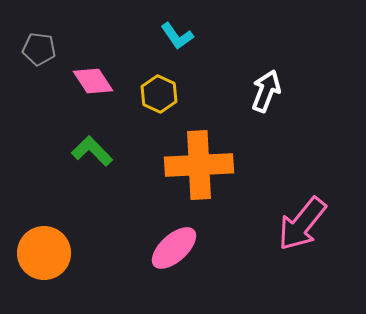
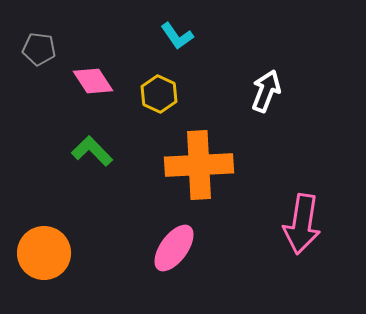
pink arrow: rotated 30 degrees counterclockwise
pink ellipse: rotated 12 degrees counterclockwise
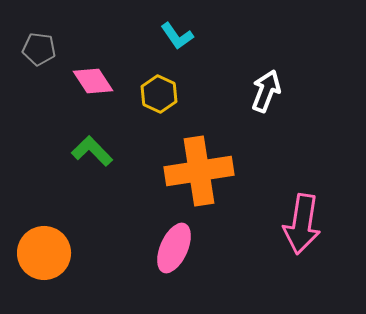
orange cross: moved 6 px down; rotated 6 degrees counterclockwise
pink ellipse: rotated 12 degrees counterclockwise
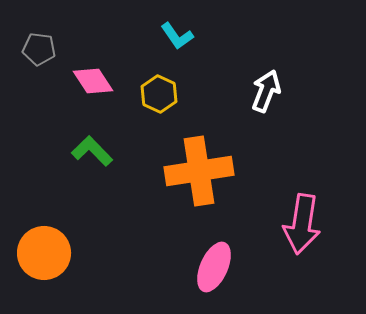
pink ellipse: moved 40 px right, 19 px down
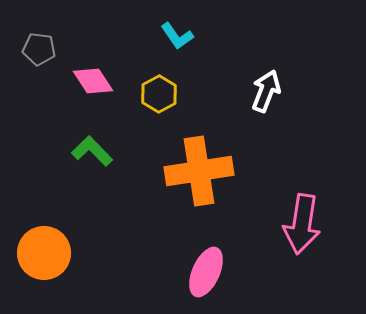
yellow hexagon: rotated 6 degrees clockwise
pink ellipse: moved 8 px left, 5 px down
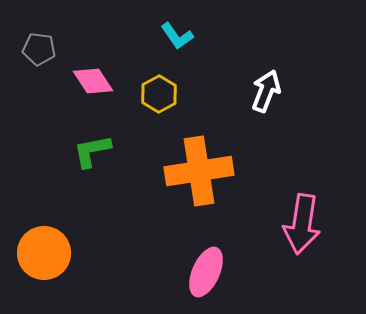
green L-shape: rotated 57 degrees counterclockwise
